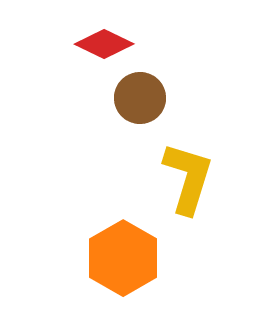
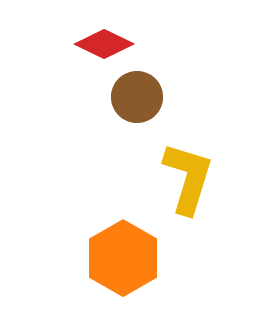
brown circle: moved 3 px left, 1 px up
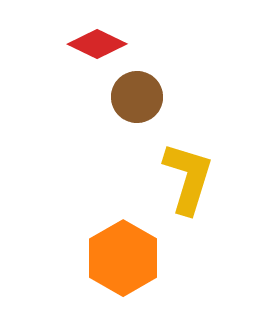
red diamond: moved 7 px left
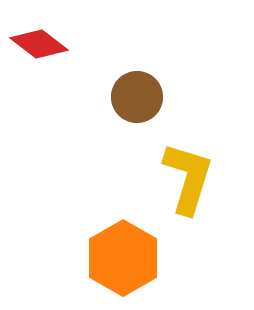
red diamond: moved 58 px left; rotated 12 degrees clockwise
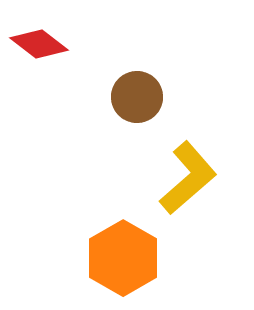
yellow L-shape: rotated 32 degrees clockwise
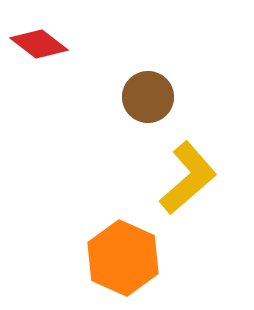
brown circle: moved 11 px right
orange hexagon: rotated 6 degrees counterclockwise
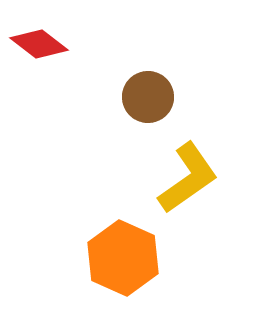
yellow L-shape: rotated 6 degrees clockwise
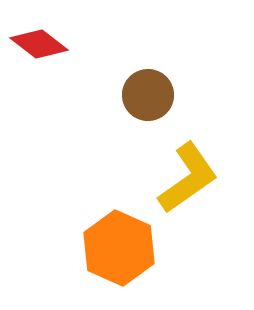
brown circle: moved 2 px up
orange hexagon: moved 4 px left, 10 px up
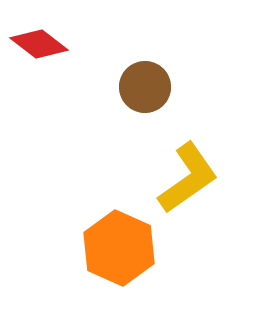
brown circle: moved 3 px left, 8 px up
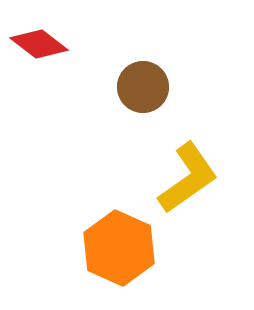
brown circle: moved 2 px left
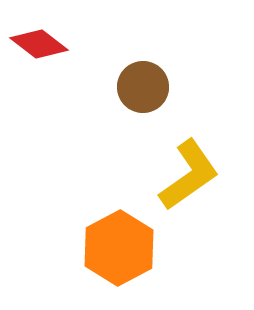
yellow L-shape: moved 1 px right, 3 px up
orange hexagon: rotated 8 degrees clockwise
